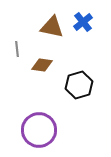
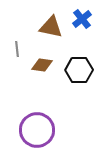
blue cross: moved 1 px left, 3 px up
brown triangle: moved 1 px left
black hexagon: moved 15 px up; rotated 16 degrees clockwise
purple circle: moved 2 px left
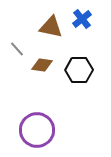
gray line: rotated 35 degrees counterclockwise
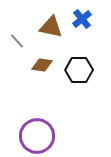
gray line: moved 8 px up
purple circle: moved 6 px down
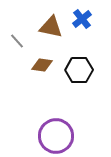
purple circle: moved 19 px right
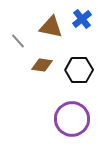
gray line: moved 1 px right
purple circle: moved 16 px right, 17 px up
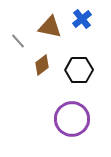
brown triangle: moved 1 px left
brown diamond: rotated 45 degrees counterclockwise
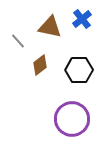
brown diamond: moved 2 px left
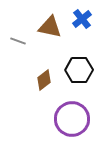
gray line: rotated 28 degrees counterclockwise
brown diamond: moved 4 px right, 15 px down
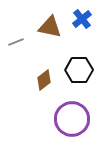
gray line: moved 2 px left, 1 px down; rotated 42 degrees counterclockwise
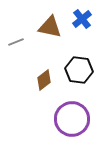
black hexagon: rotated 8 degrees clockwise
